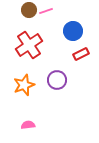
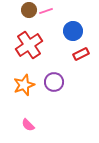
purple circle: moved 3 px left, 2 px down
pink semicircle: rotated 128 degrees counterclockwise
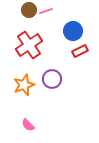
red rectangle: moved 1 px left, 3 px up
purple circle: moved 2 px left, 3 px up
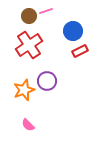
brown circle: moved 6 px down
purple circle: moved 5 px left, 2 px down
orange star: moved 5 px down
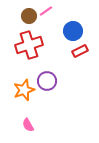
pink line: rotated 16 degrees counterclockwise
red cross: rotated 16 degrees clockwise
pink semicircle: rotated 16 degrees clockwise
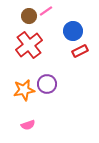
red cross: rotated 20 degrees counterclockwise
purple circle: moved 3 px down
orange star: rotated 10 degrees clockwise
pink semicircle: rotated 80 degrees counterclockwise
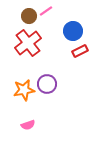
red cross: moved 1 px left, 2 px up
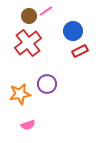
orange star: moved 4 px left, 4 px down
